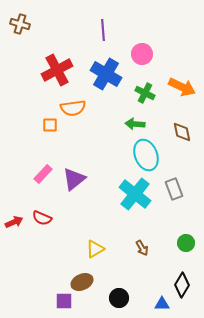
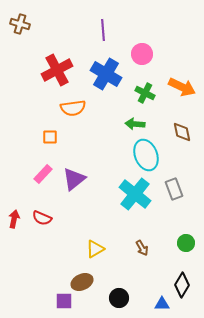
orange square: moved 12 px down
red arrow: moved 3 px up; rotated 54 degrees counterclockwise
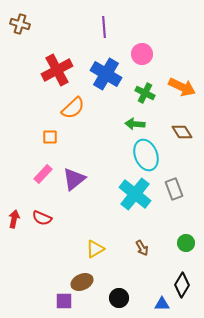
purple line: moved 1 px right, 3 px up
orange semicircle: rotated 35 degrees counterclockwise
brown diamond: rotated 20 degrees counterclockwise
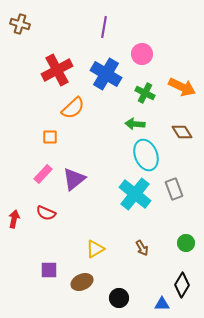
purple line: rotated 15 degrees clockwise
red semicircle: moved 4 px right, 5 px up
purple square: moved 15 px left, 31 px up
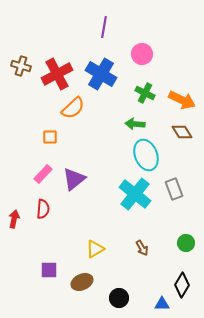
brown cross: moved 1 px right, 42 px down
red cross: moved 4 px down
blue cross: moved 5 px left
orange arrow: moved 13 px down
red semicircle: moved 3 px left, 4 px up; rotated 108 degrees counterclockwise
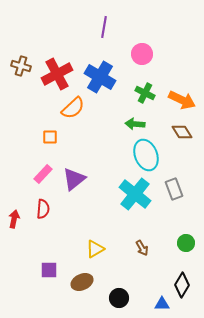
blue cross: moved 1 px left, 3 px down
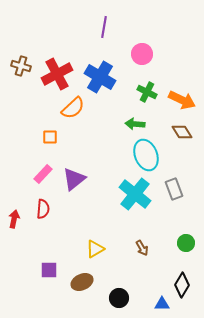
green cross: moved 2 px right, 1 px up
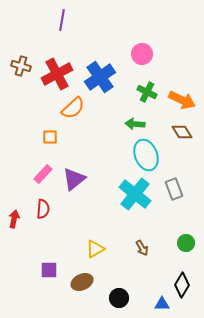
purple line: moved 42 px left, 7 px up
blue cross: rotated 24 degrees clockwise
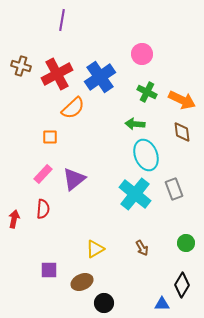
brown diamond: rotated 25 degrees clockwise
black circle: moved 15 px left, 5 px down
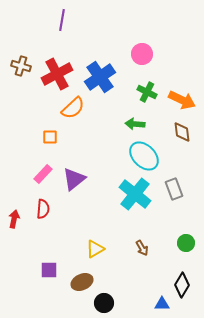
cyan ellipse: moved 2 px left, 1 px down; rotated 24 degrees counterclockwise
